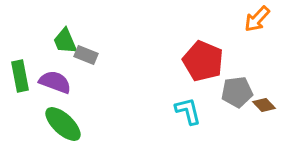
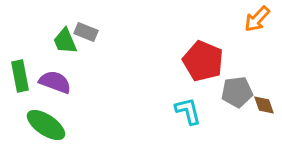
gray rectangle: moved 23 px up
brown diamond: rotated 25 degrees clockwise
green ellipse: moved 17 px left, 1 px down; rotated 9 degrees counterclockwise
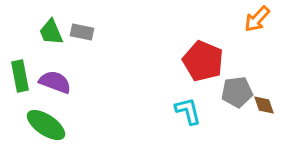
gray rectangle: moved 4 px left; rotated 10 degrees counterclockwise
green trapezoid: moved 14 px left, 9 px up
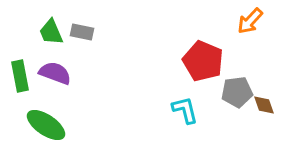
orange arrow: moved 7 px left, 2 px down
purple semicircle: moved 9 px up
cyan L-shape: moved 3 px left, 1 px up
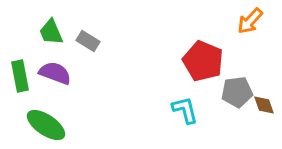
gray rectangle: moved 6 px right, 9 px down; rotated 20 degrees clockwise
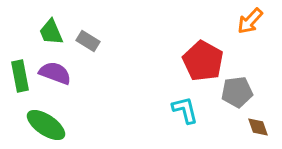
red pentagon: rotated 6 degrees clockwise
brown diamond: moved 6 px left, 22 px down
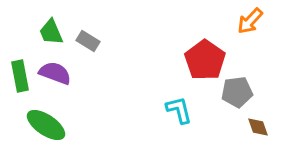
red pentagon: moved 2 px right, 1 px up; rotated 6 degrees clockwise
cyan L-shape: moved 6 px left
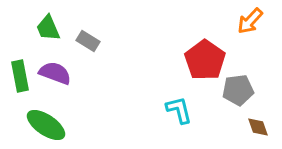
green trapezoid: moved 3 px left, 4 px up
gray pentagon: moved 1 px right, 2 px up
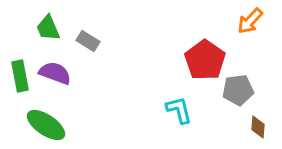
brown diamond: rotated 25 degrees clockwise
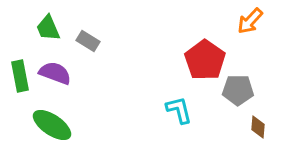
gray pentagon: rotated 8 degrees clockwise
green ellipse: moved 6 px right
